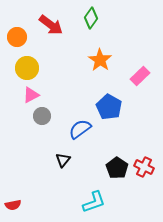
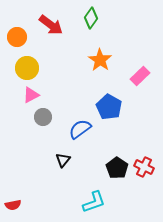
gray circle: moved 1 px right, 1 px down
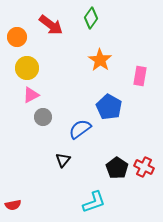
pink rectangle: rotated 36 degrees counterclockwise
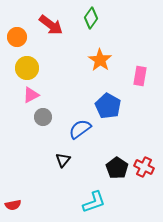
blue pentagon: moved 1 px left, 1 px up
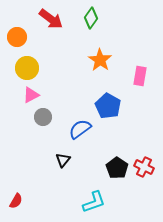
red arrow: moved 6 px up
red semicircle: moved 3 px right, 4 px up; rotated 49 degrees counterclockwise
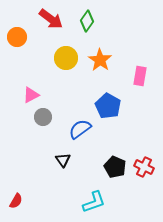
green diamond: moved 4 px left, 3 px down
yellow circle: moved 39 px right, 10 px up
black triangle: rotated 14 degrees counterclockwise
black pentagon: moved 2 px left, 1 px up; rotated 10 degrees counterclockwise
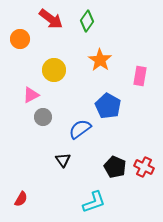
orange circle: moved 3 px right, 2 px down
yellow circle: moved 12 px left, 12 px down
red semicircle: moved 5 px right, 2 px up
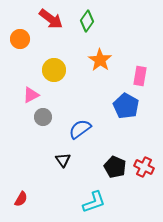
blue pentagon: moved 18 px right
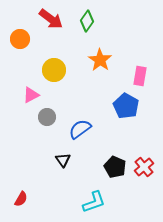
gray circle: moved 4 px right
red cross: rotated 24 degrees clockwise
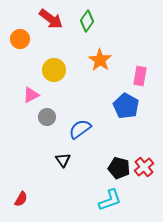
black pentagon: moved 4 px right, 1 px down; rotated 10 degrees counterclockwise
cyan L-shape: moved 16 px right, 2 px up
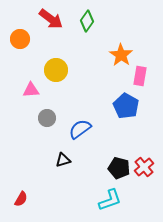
orange star: moved 21 px right, 5 px up
yellow circle: moved 2 px right
pink triangle: moved 5 px up; rotated 24 degrees clockwise
gray circle: moved 1 px down
black triangle: rotated 49 degrees clockwise
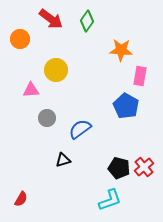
orange star: moved 5 px up; rotated 30 degrees counterclockwise
